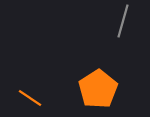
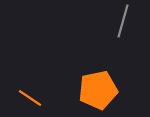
orange pentagon: moved 1 px down; rotated 21 degrees clockwise
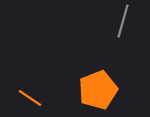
orange pentagon: rotated 9 degrees counterclockwise
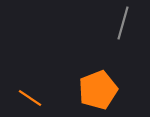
gray line: moved 2 px down
